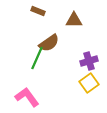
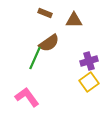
brown rectangle: moved 7 px right, 2 px down
green line: moved 2 px left
yellow square: moved 1 px up
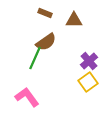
brown semicircle: moved 3 px left, 1 px up
purple cross: rotated 24 degrees counterclockwise
yellow square: moved 1 px left
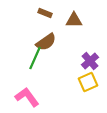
purple cross: moved 1 px right
yellow square: rotated 12 degrees clockwise
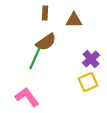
brown rectangle: rotated 72 degrees clockwise
purple cross: moved 1 px right, 2 px up
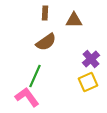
green line: moved 18 px down
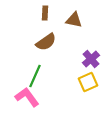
brown triangle: rotated 12 degrees clockwise
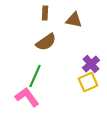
purple cross: moved 5 px down
